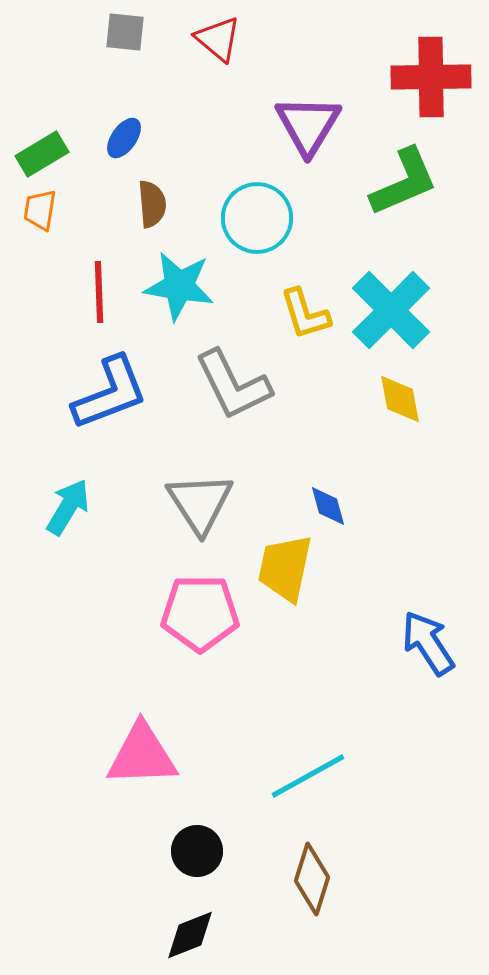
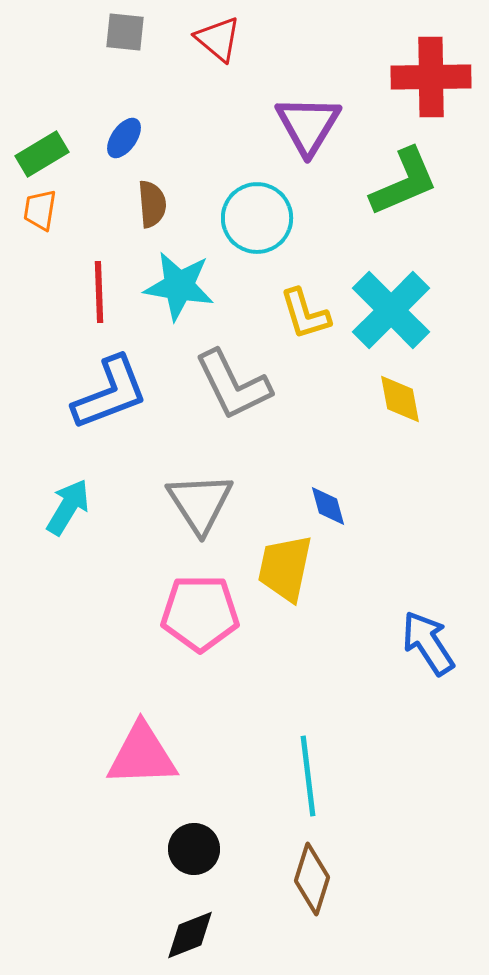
cyan line: rotated 68 degrees counterclockwise
black circle: moved 3 px left, 2 px up
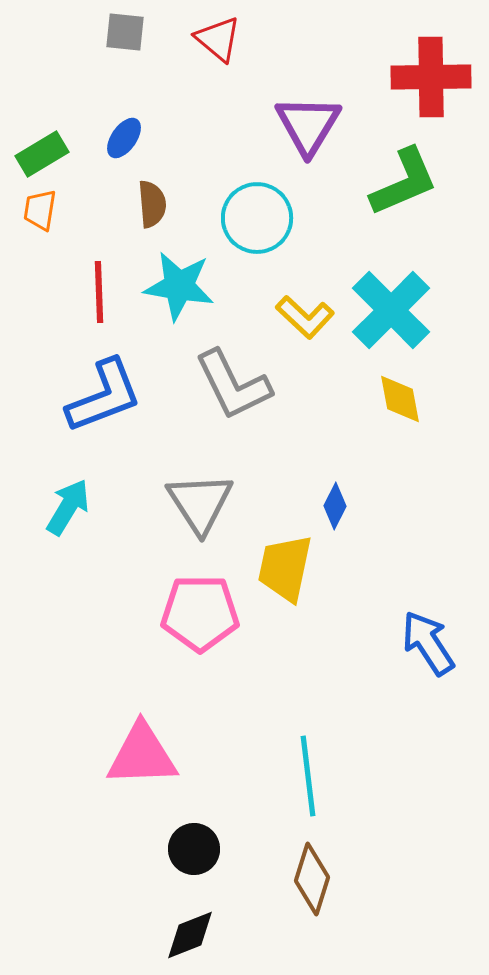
yellow L-shape: moved 3 px down; rotated 30 degrees counterclockwise
blue L-shape: moved 6 px left, 3 px down
blue diamond: moved 7 px right; rotated 42 degrees clockwise
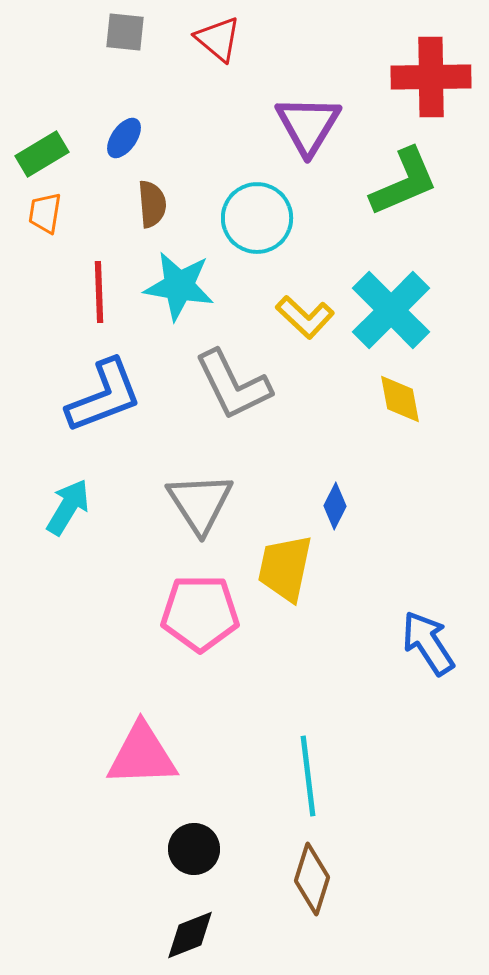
orange trapezoid: moved 5 px right, 3 px down
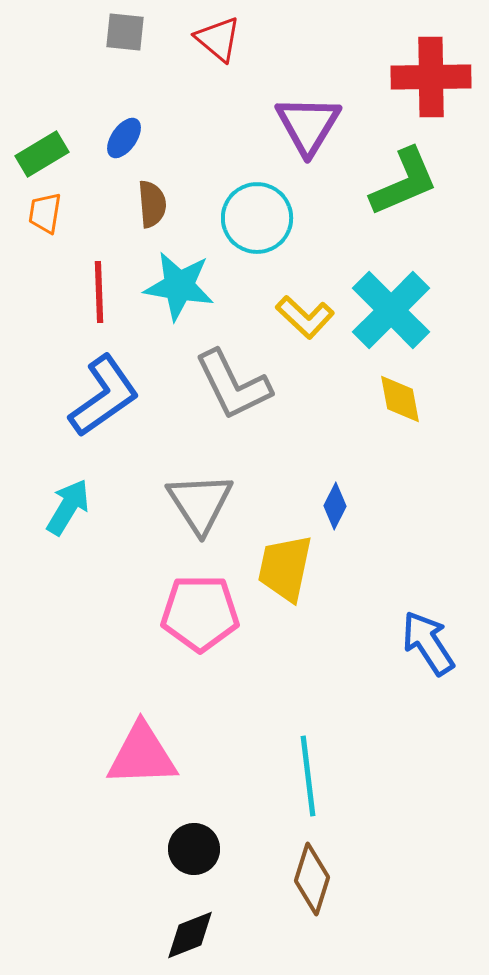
blue L-shape: rotated 14 degrees counterclockwise
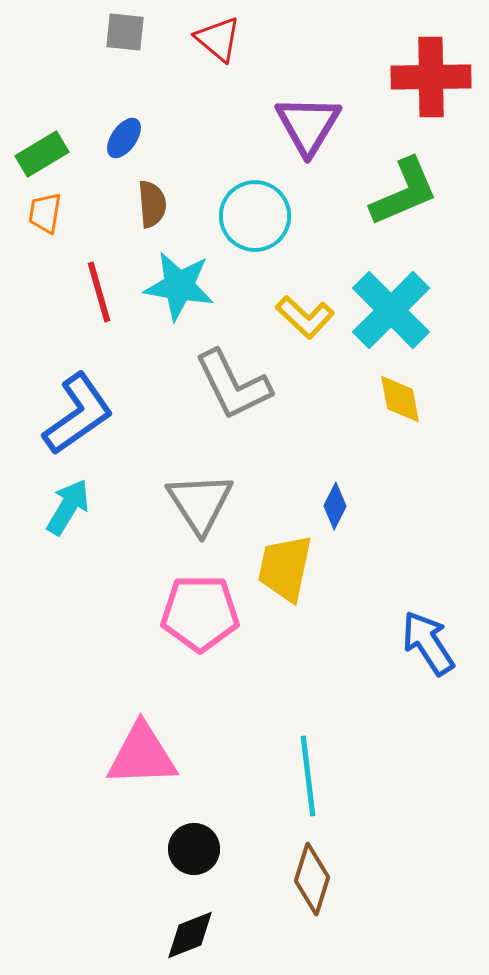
green L-shape: moved 10 px down
cyan circle: moved 2 px left, 2 px up
red line: rotated 14 degrees counterclockwise
blue L-shape: moved 26 px left, 18 px down
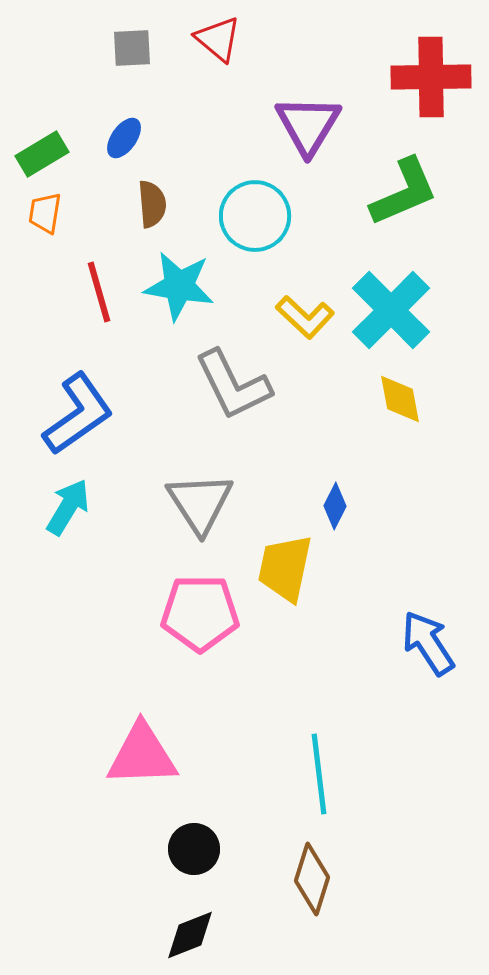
gray square: moved 7 px right, 16 px down; rotated 9 degrees counterclockwise
cyan line: moved 11 px right, 2 px up
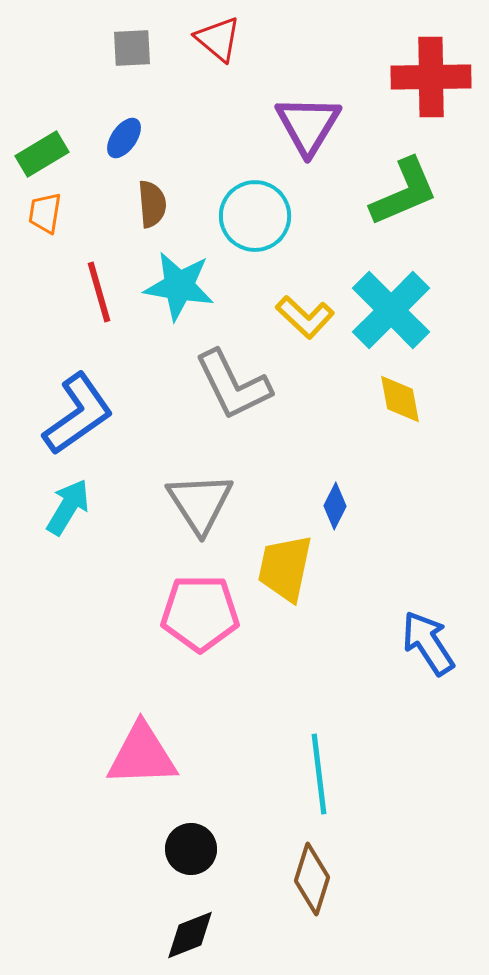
black circle: moved 3 px left
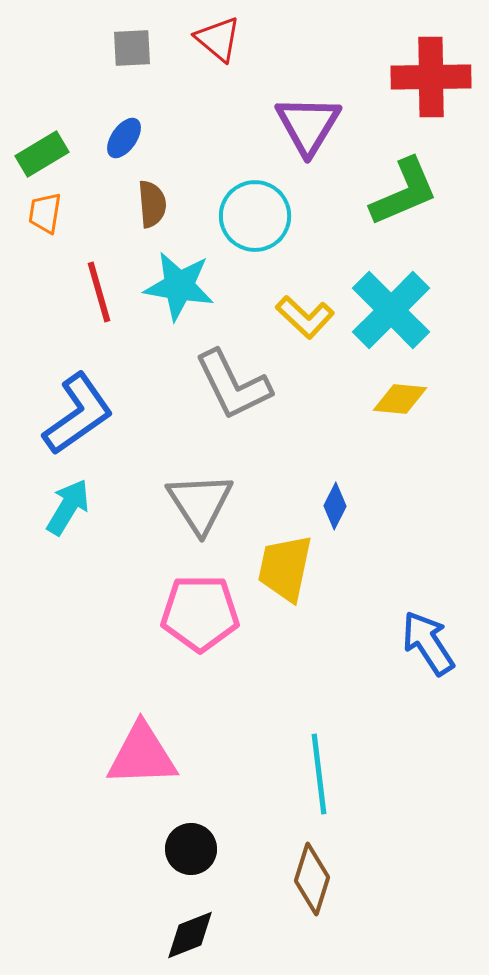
yellow diamond: rotated 74 degrees counterclockwise
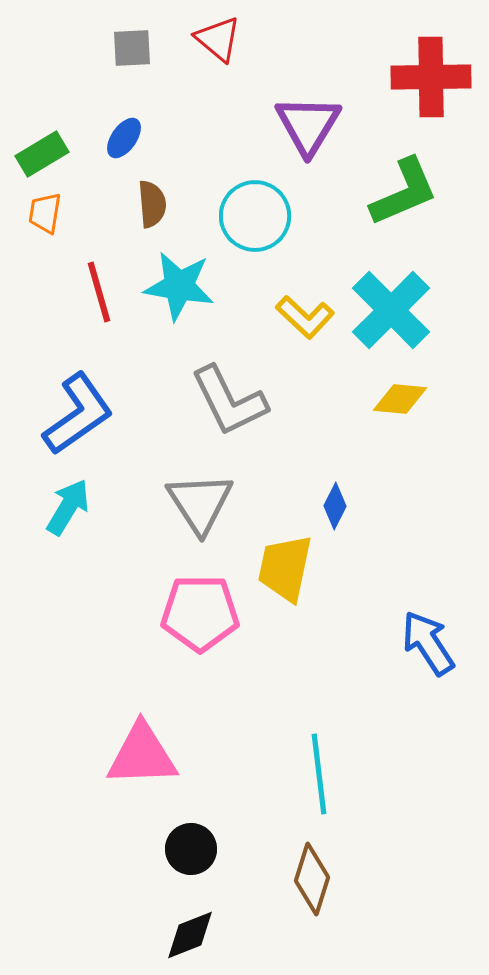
gray L-shape: moved 4 px left, 16 px down
